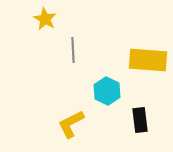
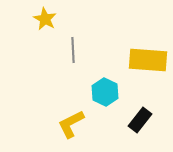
cyan hexagon: moved 2 px left, 1 px down
black rectangle: rotated 45 degrees clockwise
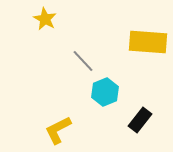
gray line: moved 10 px right, 11 px down; rotated 40 degrees counterclockwise
yellow rectangle: moved 18 px up
cyan hexagon: rotated 12 degrees clockwise
yellow L-shape: moved 13 px left, 6 px down
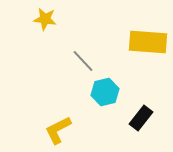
yellow star: rotated 20 degrees counterclockwise
cyan hexagon: rotated 8 degrees clockwise
black rectangle: moved 1 px right, 2 px up
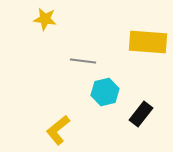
gray line: rotated 40 degrees counterclockwise
black rectangle: moved 4 px up
yellow L-shape: rotated 12 degrees counterclockwise
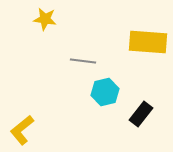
yellow L-shape: moved 36 px left
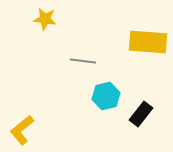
cyan hexagon: moved 1 px right, 4 px down
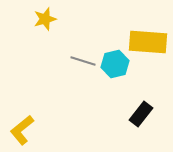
yellow star: rotated 25 degrees counterclockwise
gray line: rotated 10 degrees clockwise
cyan hexagon: moved 9 px right, 32 px up
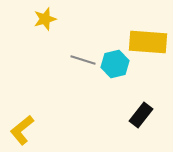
gray line: moved 1 px up
black rectangle: moved 1 px down
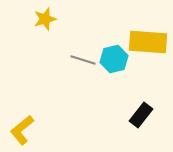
cyan hexagon: moved 1 px left, 5 px up
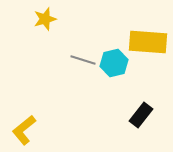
cyan hexagon: moved 4 px down
yellow L-shape: moved 2 px right
